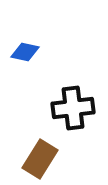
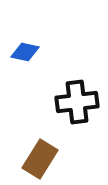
black cross: moved 4 px right, 6 px up
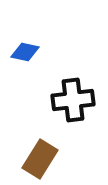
black cross: moved 4 px left, 2 px up
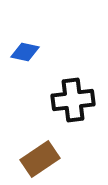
brown rectangle: rotated 24 degrees clockwise
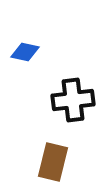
brown rectangle: moved 13 px right, 3 px down; rotated 42 degrees counterclockwise
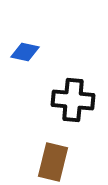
black cross: rotated 12 degrees clockwise
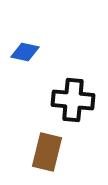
brown rectangle: moved 6 px left, 10 px up
